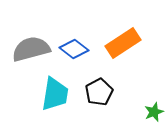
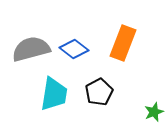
orange rectangle: rotated 36 degrees counterclockwise
cyan trapezoid: moved 1 px left
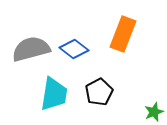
orange rectangle: moved 9 px up
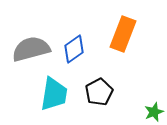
blue diamond: rotated 72 degrees counterclockwise
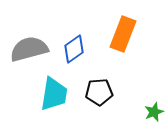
gray semicircle: moved 2 px left
black pentagon: rotated 24 degrees clockwise
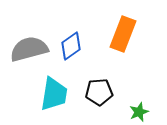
blue diamond: moved 3 px left, 3 px up
green star: moved 15 px left
